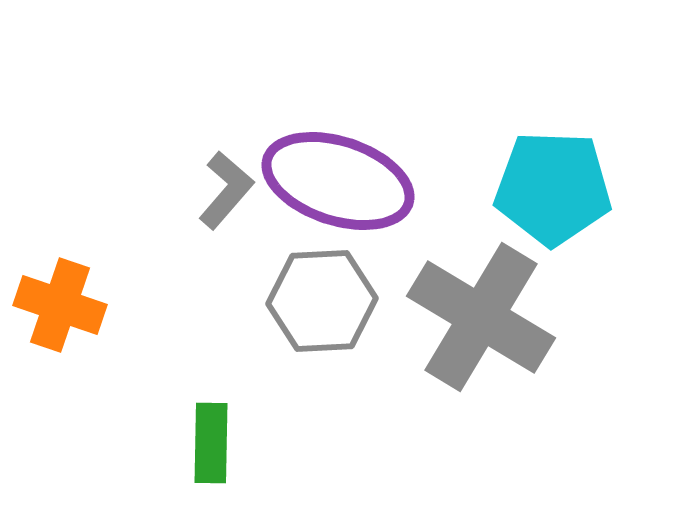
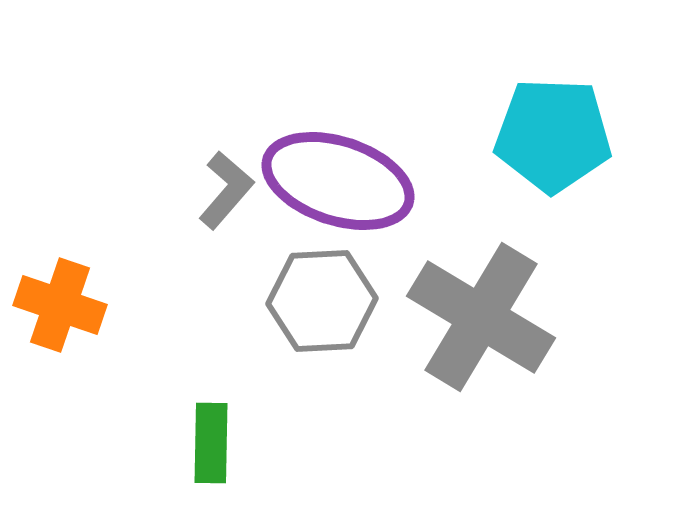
cyan pentagon: moved 53 px up
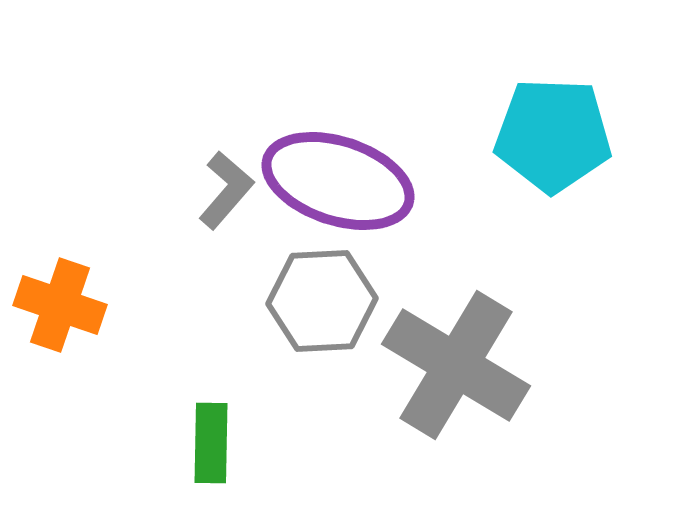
gray cross: moved 25 px left, 48 px down
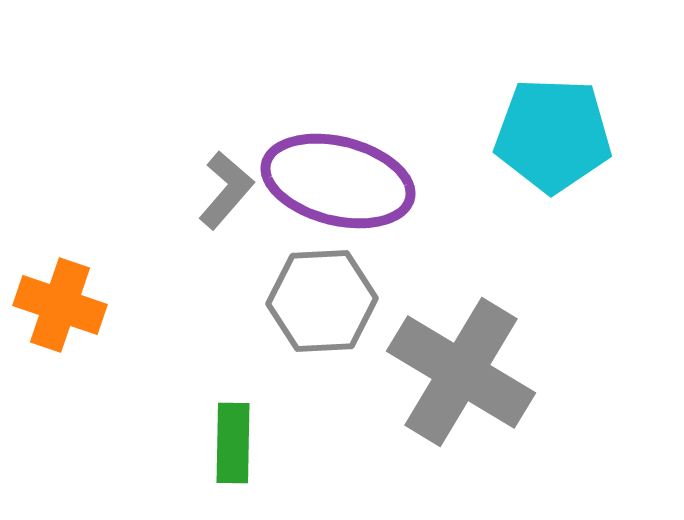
purple ellipse: rotated 4 degrees counterclockwise
gray cross: moved 5 px right, 7 px down
green rectangle: moved 22 px right
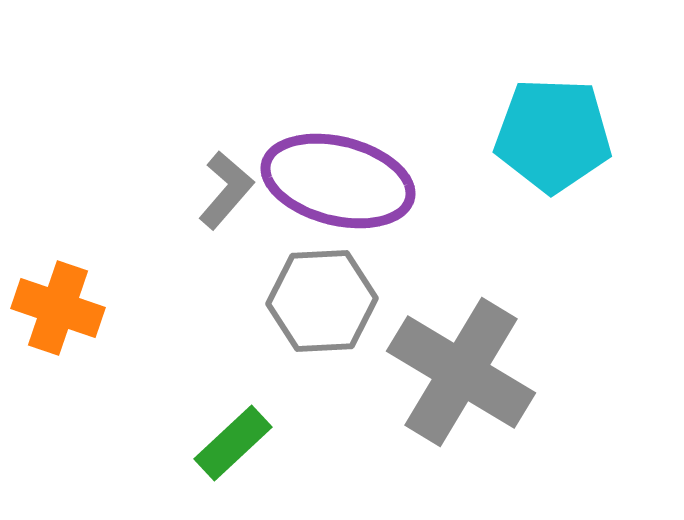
orange cross: moved 2 px left, 3 px down
green rectangle: rotated 46 degrees clockwise
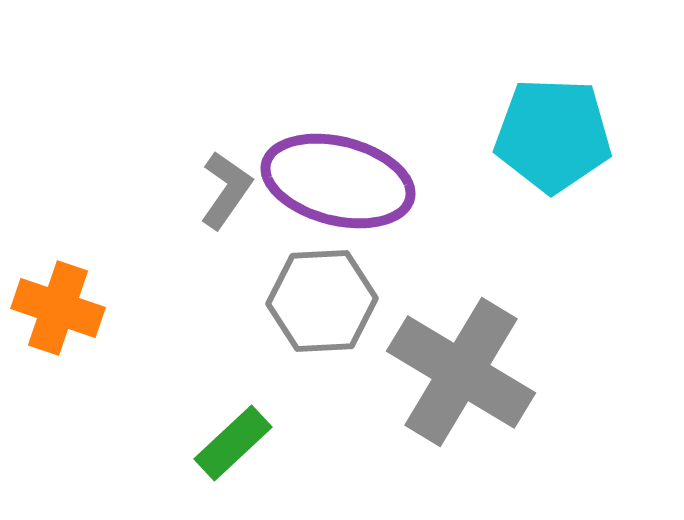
gray L-shape: rotated 6 degrees counterclockwise
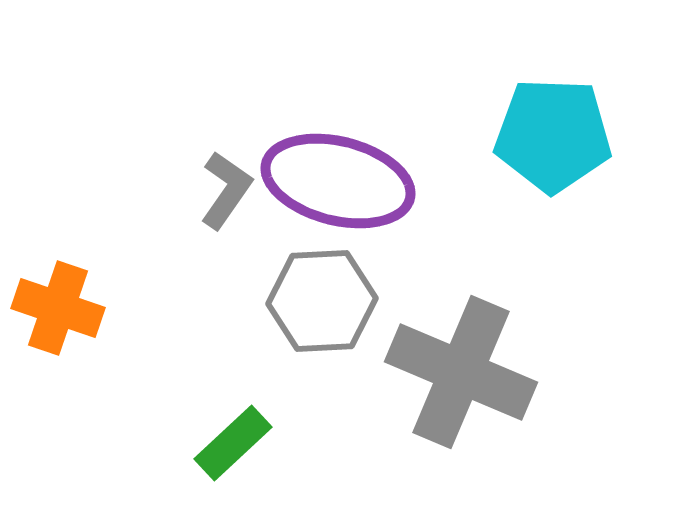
gray cross: rotated 8 degrees counterclockwise
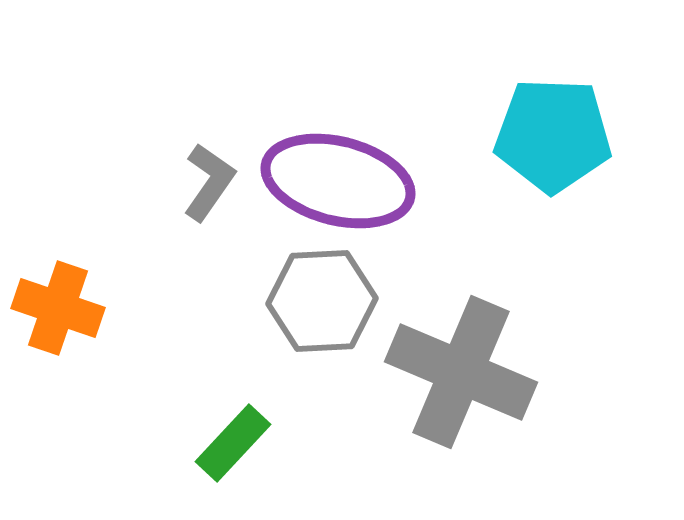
gray L-shape: moved 17 px left, 8 px up
green rectangle: rotated 4 degrees counterclockwise
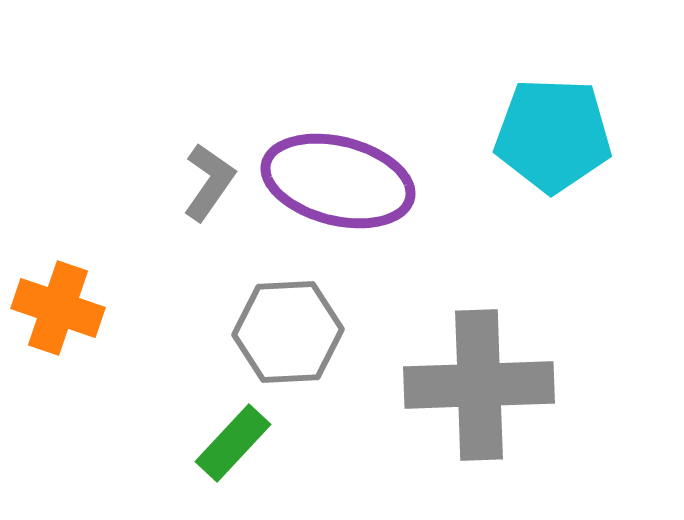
gray hexagon: moved 34 px left, 31 px down
gray cross: moved 18 px right, 13 px down; rotated 25 degrees counterclockwise
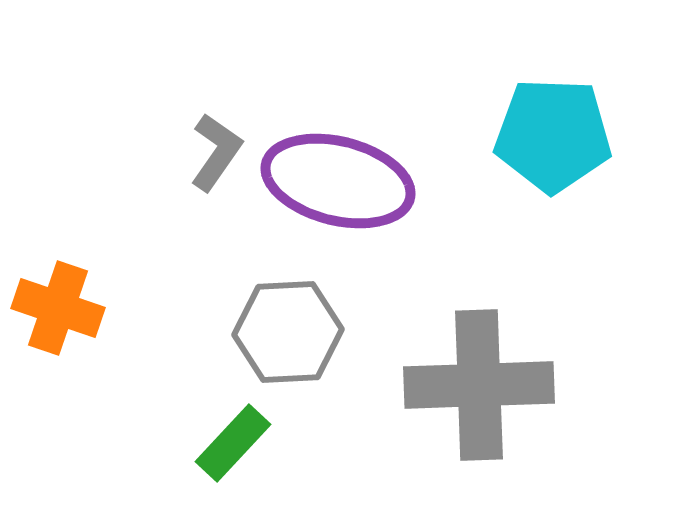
gray L-shape: moved 7 px right, 30 px up
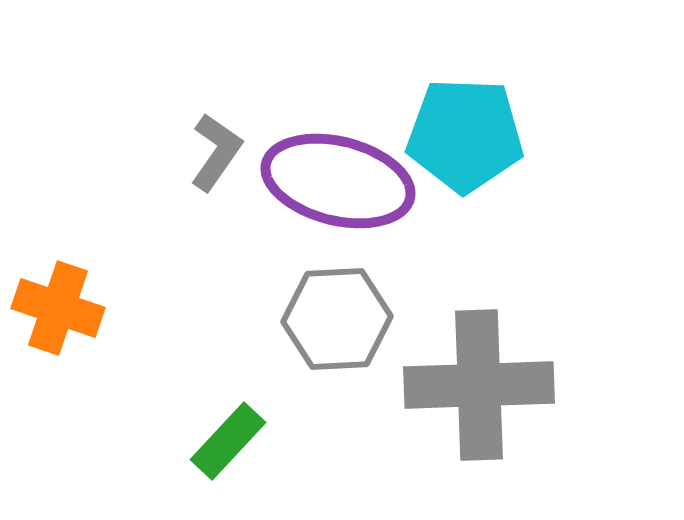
cyan pentagon: moved 88 px left
gray hexagon: moved 49 px right, 13 px up
green rectangle: moved 5 px left, 2 px up
